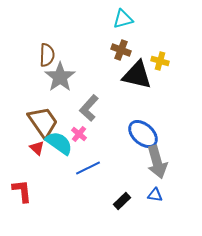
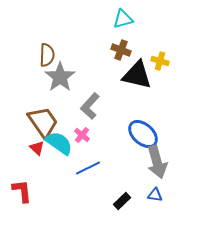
gray L-shape: moved 1 px right, 2 px up
pink cross: moved 3 px right, 1 px down
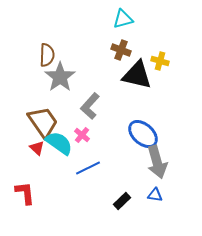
red L-shape: moved 3 px right, 2 px down
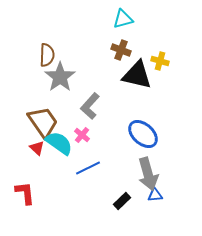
gray arrow: moved 9 px left, 12 px down
blue triangle: rotated 14 degrees counterclockwise
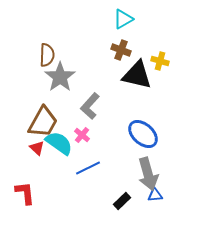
cyan triangle: rotated 15 degrees counterclockwise
brown trapezoid: rotated 64 degrees clockwise
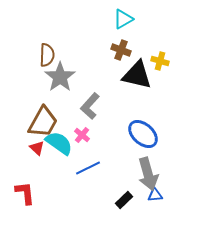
black rectangle: moved 2 px right, 1 px up
